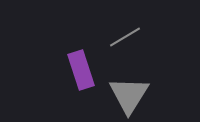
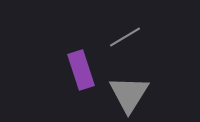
gray triangle: moved 1 px up
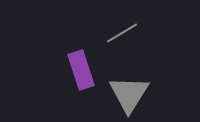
gray line: moved 3 px left, 4 px up
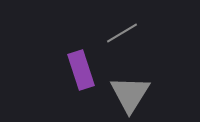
gray triangle: moved 1 px right
